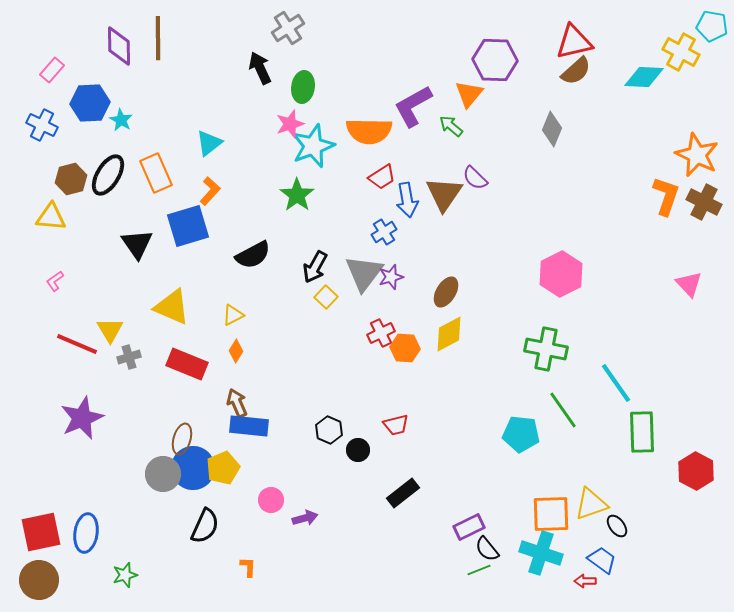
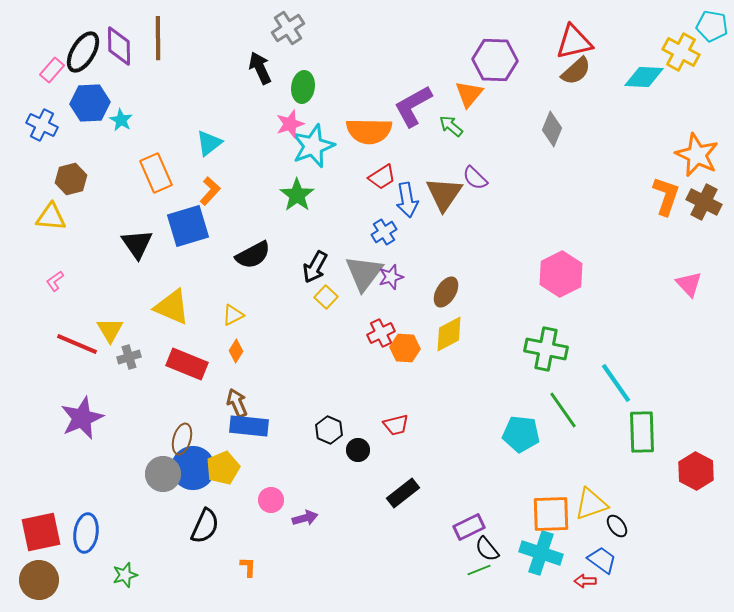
black ellipse at (108, 175): moved 25 px left, 123 px up
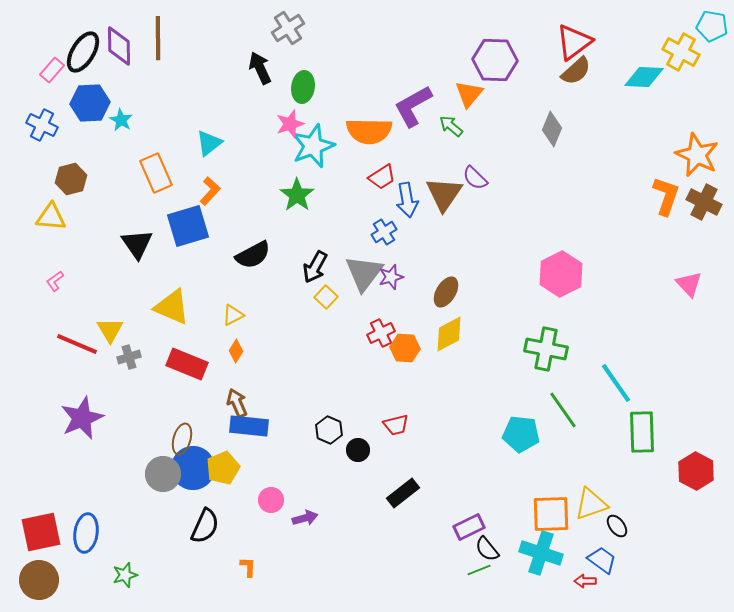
red triangle at (574, 42): rotated 24 degrees counterclockwise
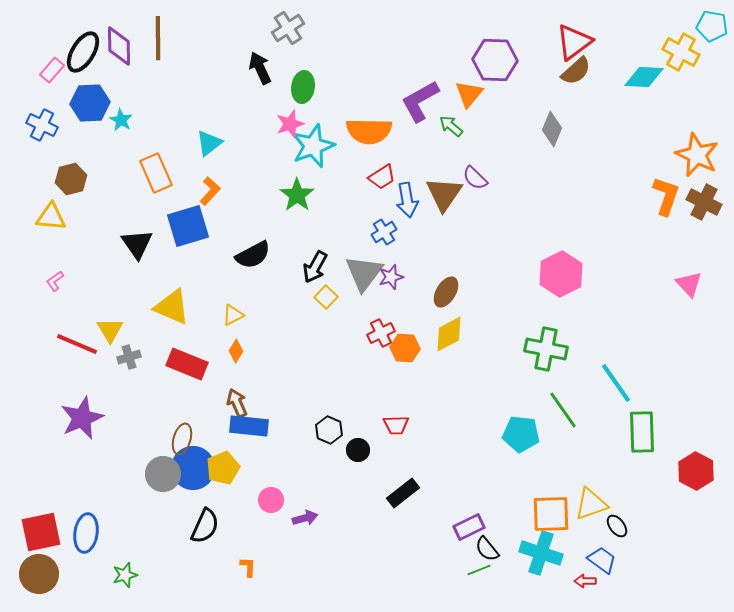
purple L-shape at (413, 106): moved 7 px right, 5 px up
red trapezoid at (396, 425): rotated 12 degrees clockwise
brown circle at (39, 580): moved 6 px up
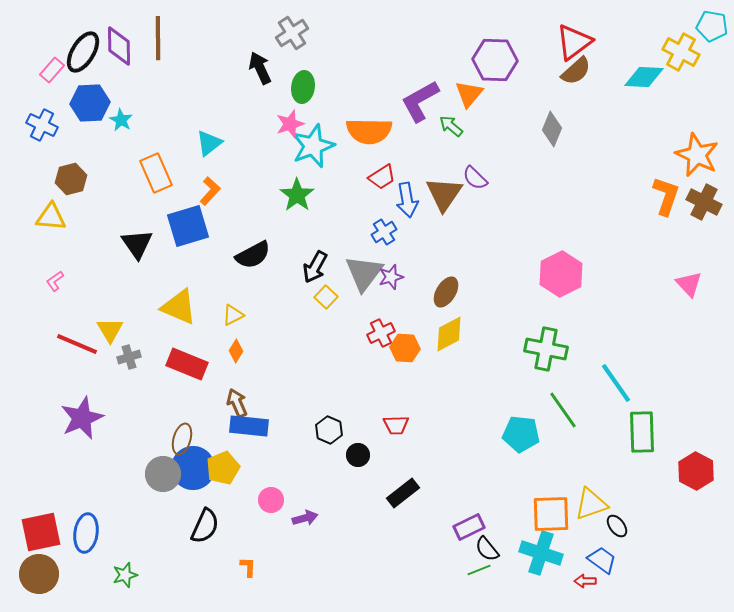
gray cross at (288, 28): moved 4 px right, 5 px down
yellow triangle at (172, 307): moved 7 px right
black circle at (358, 450): moved 5 px down
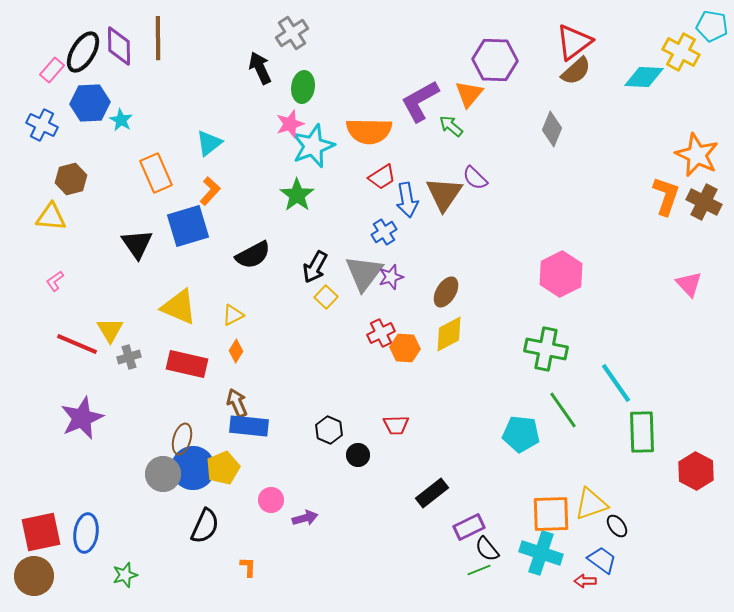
red rectangle at (187, 364): rotated 9 degrees counterclockwise
black rectangle at (403, 493): moved 29 px right
brown circle at (39, 574): moved 5 px left, 2 px down
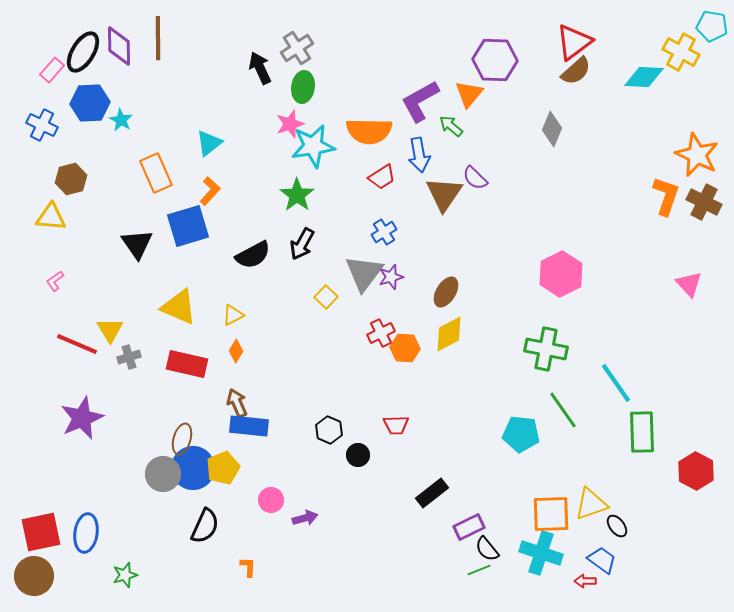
gray cross at (292, 33): moved 5 px right, 15 px down
cyan star at (313, 146): rotated 12 degrees clockwise
blue arrow at (407, 200): moved 12 px right, 45 px up
black arrow at (315, 267): moved 13 px left, 23 px up
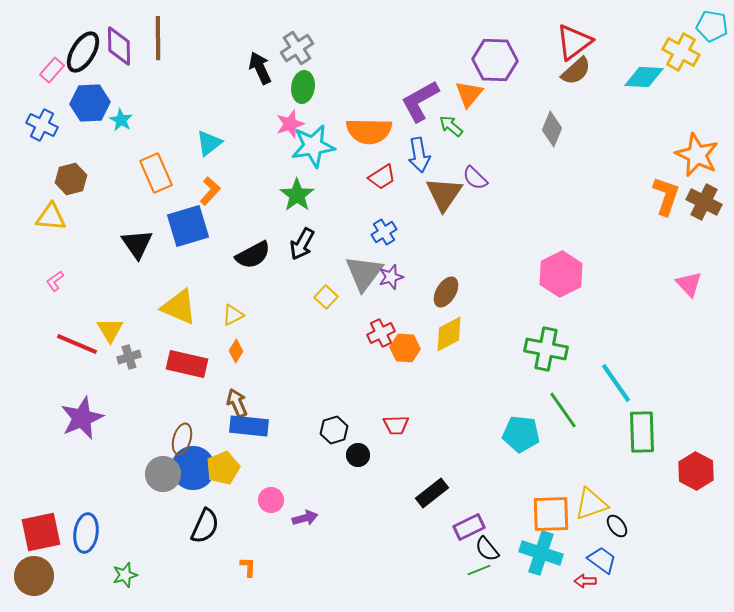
black hexagon at (329, 430): moved 5 px right; rotated 20 degrees clockwise
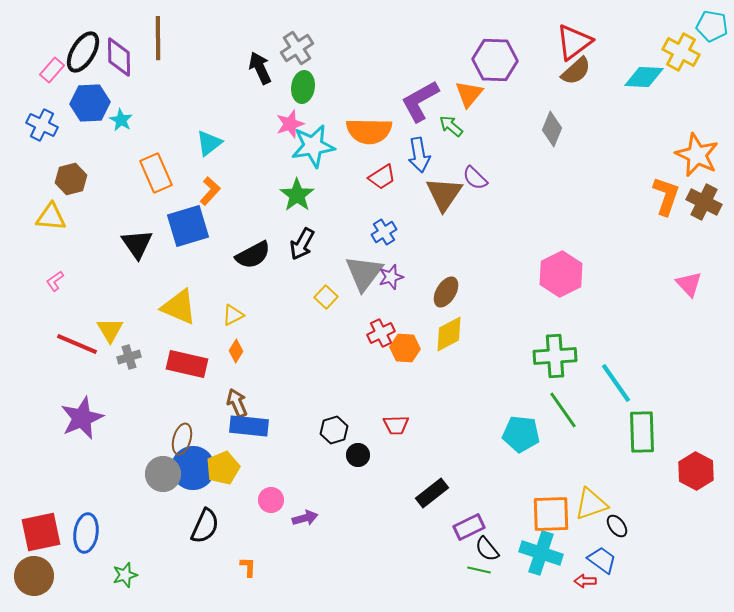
purple diamond at (119, 46): moved 11 px down
green cross at (546, 349): moved 9 px right, 7 px down; rotated 15 degrees counterclockwise
green line at (479, 570): rotated 35 degrees clockwise
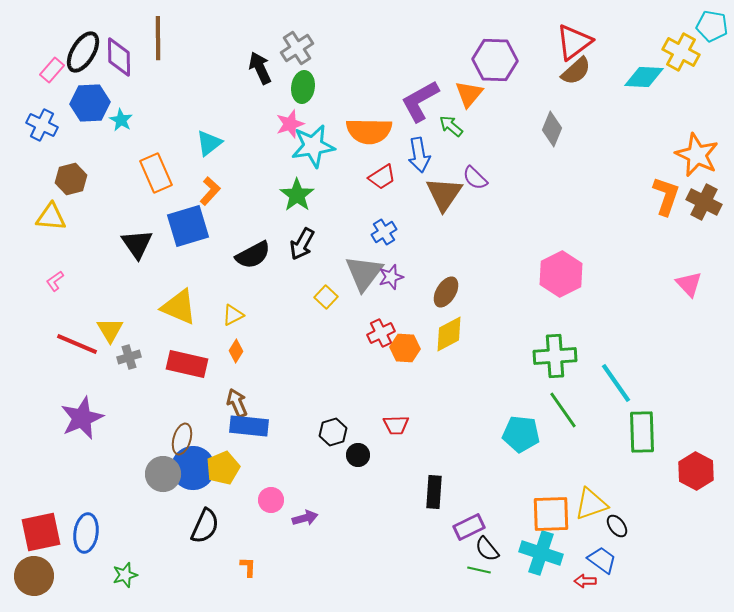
black hexagon at (334, 430): moved 1 px left, 2 px down
black rectangle at (432, 493): moved 2 px right, 1 px up; rotated 48 degrees counterclockwise
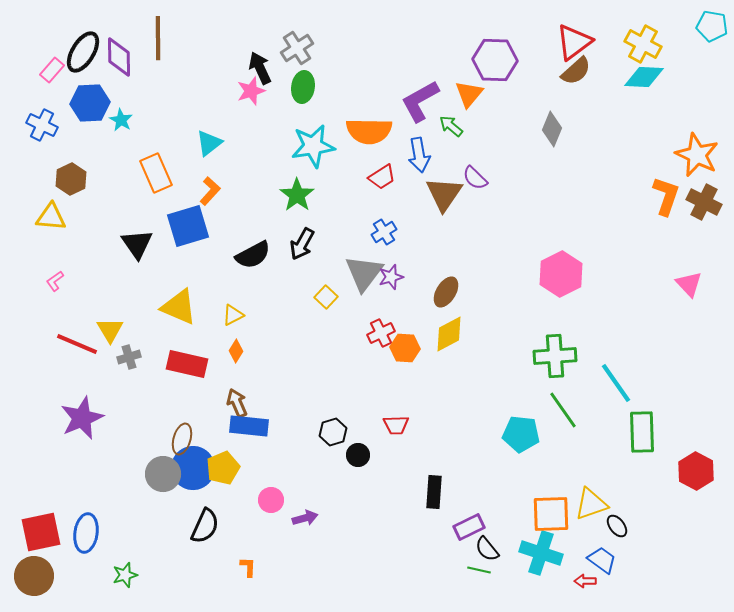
yellow cross at (681, 52): moved 38 px left, 8 px up
pink star at (290, 124): moved 39 px left, 33 px up
brown hexagon at (71, 179): rotated 12 degrees counterclockwise
